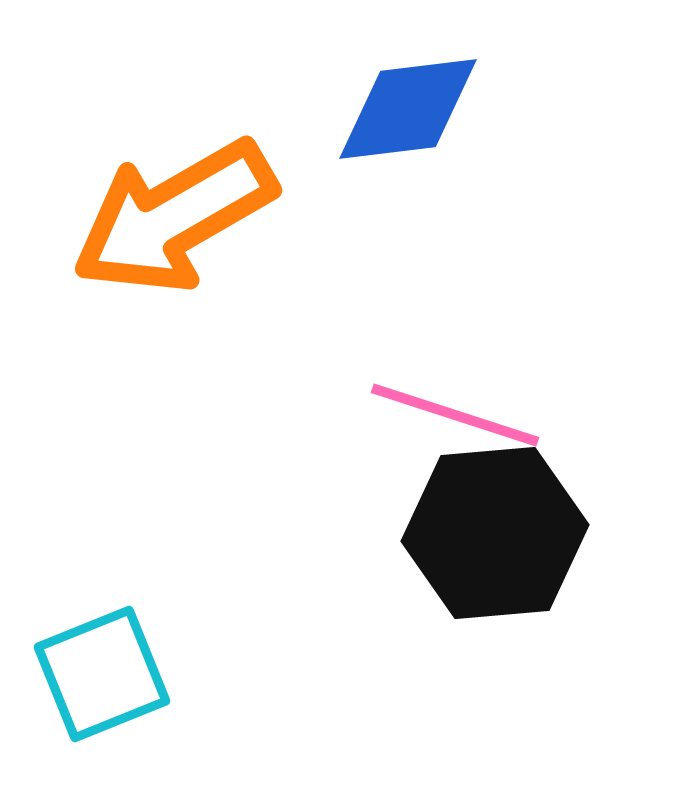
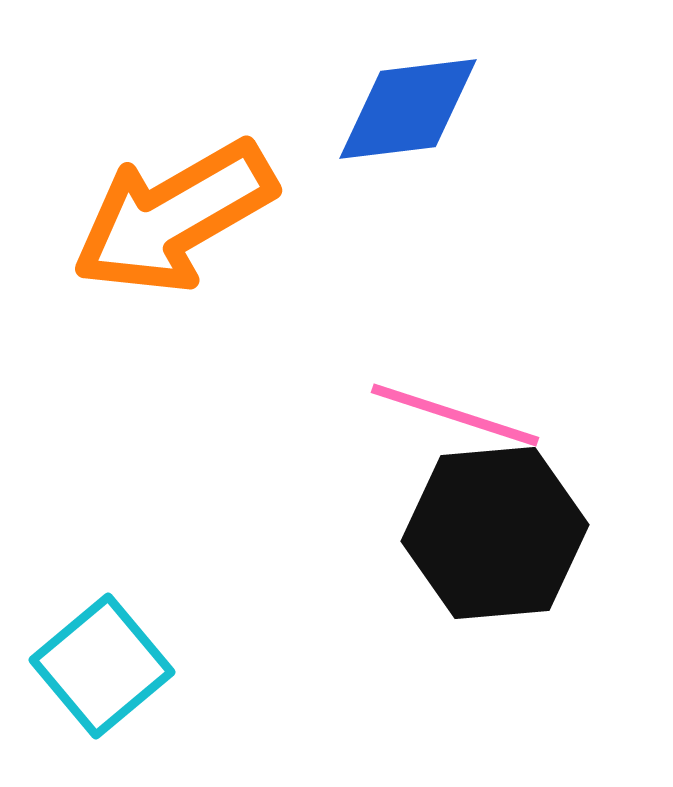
cyan square: moved 8 px up; rotated 18 degrees counterclockwise
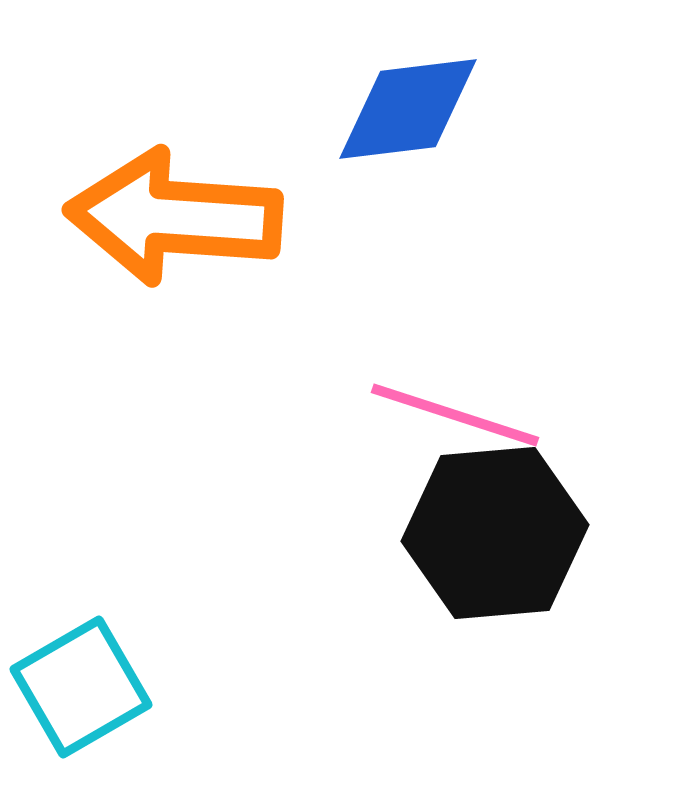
orange arrow: rotated 34 degrees clockwise
cyan square: moved 21 px left, 21 px down; rotated 10 degrees clockwise
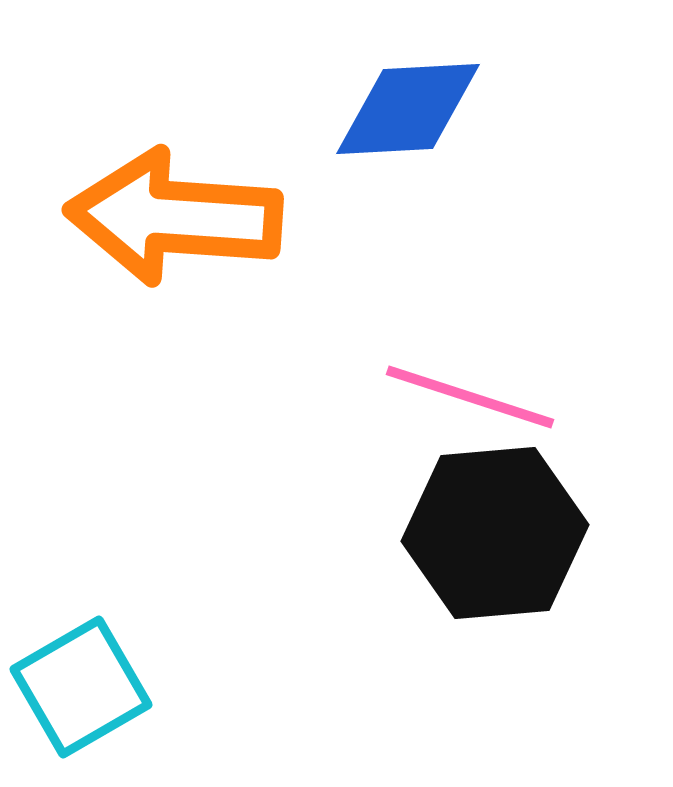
blue diamond: rotated 4 degrees clockwise
pink line: moved 15 px right, 18 px up
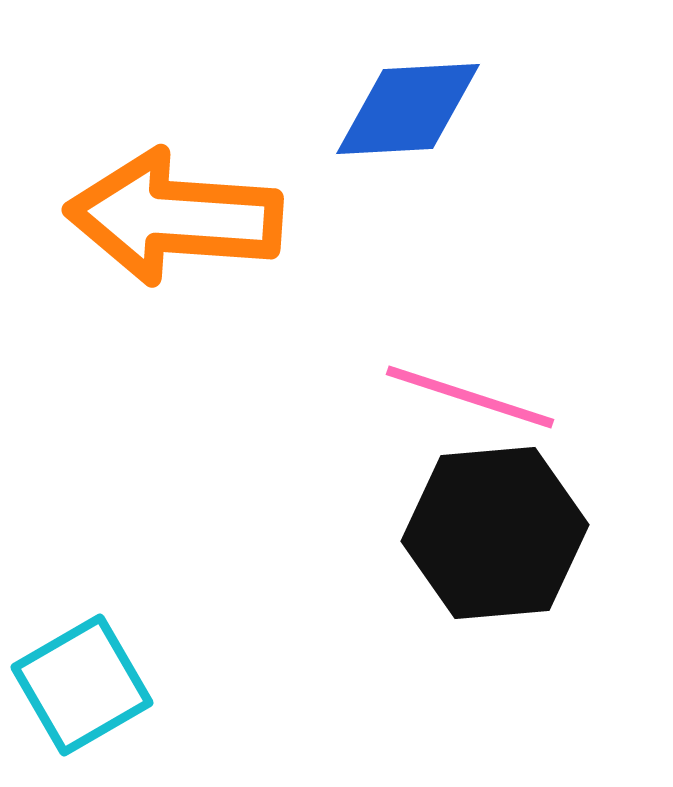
cyan square: moved 1 px right, 2 px up
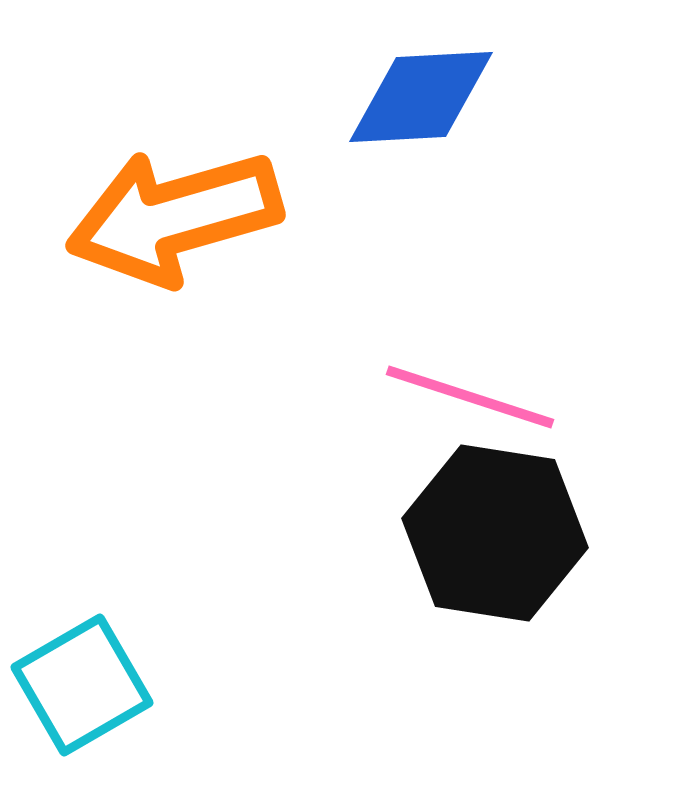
blue diamond: moved 13 px right, 12 px up
orange arrow: rotated 20 degrees counterclockwise
black hexagon: rotated 14 degrees clockwise
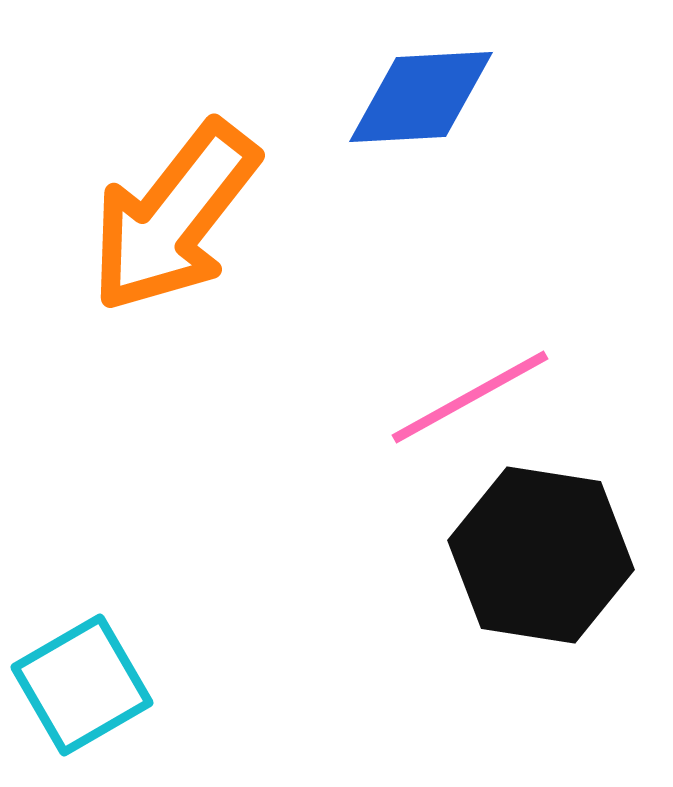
orange arrow: rotated 36 degrees counterclockwise
pink line: rotated 47 degrees counterclockwise
black hexagon: moved 46 px right, 22 px down
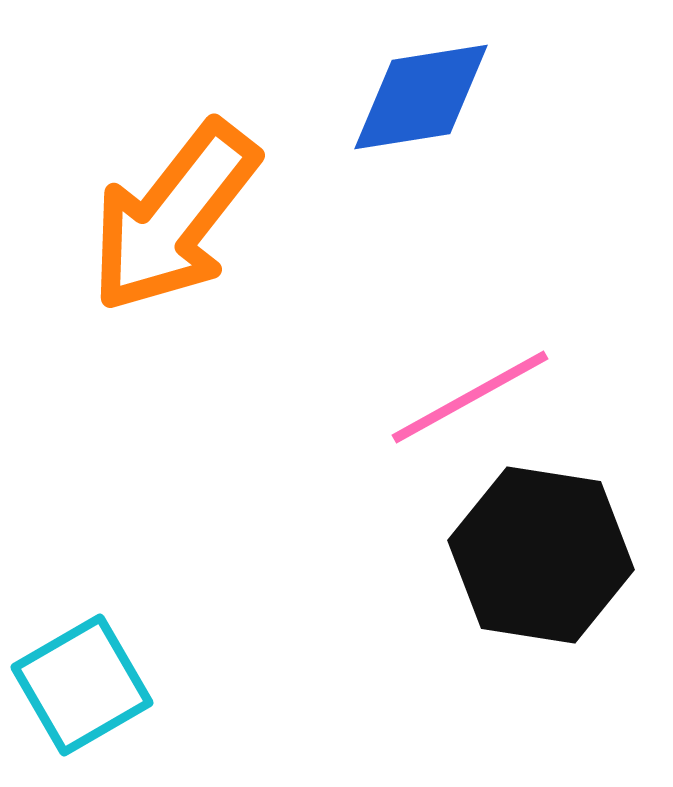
blue diamond: rotated 6 degrees counterclockwise
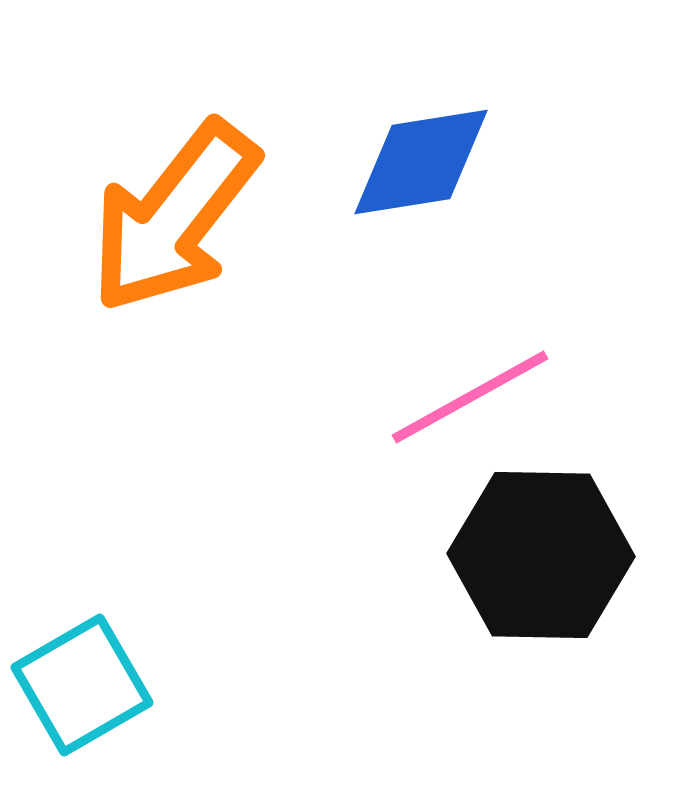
blue diamond: moved 65 px down
black hexagon: rotated 8 degrees counterclockwise
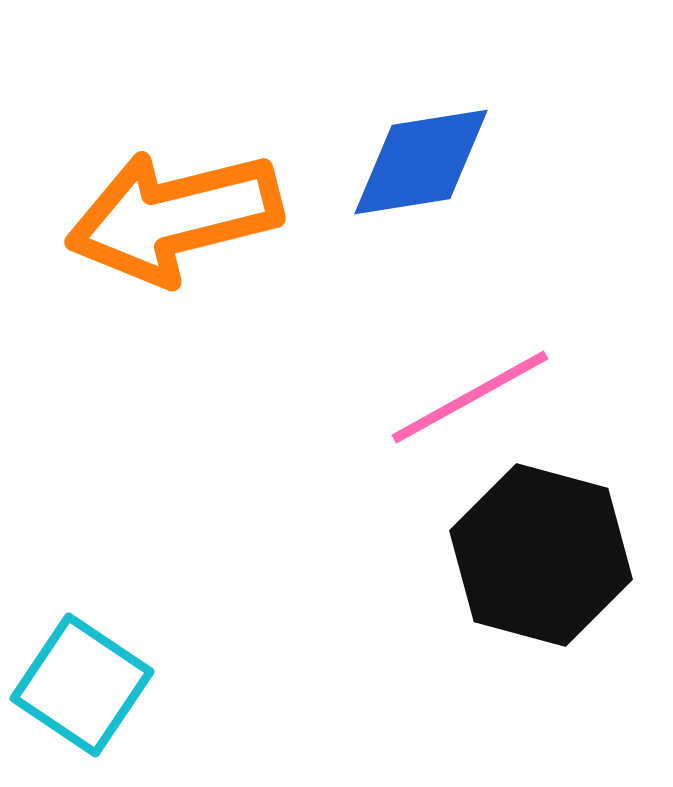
orange arrow: rotated 38 degrees clockwise
black hexagon: rotated 14 degrees clockwise
cyan square: rotated 26 degrees counterclockwise
